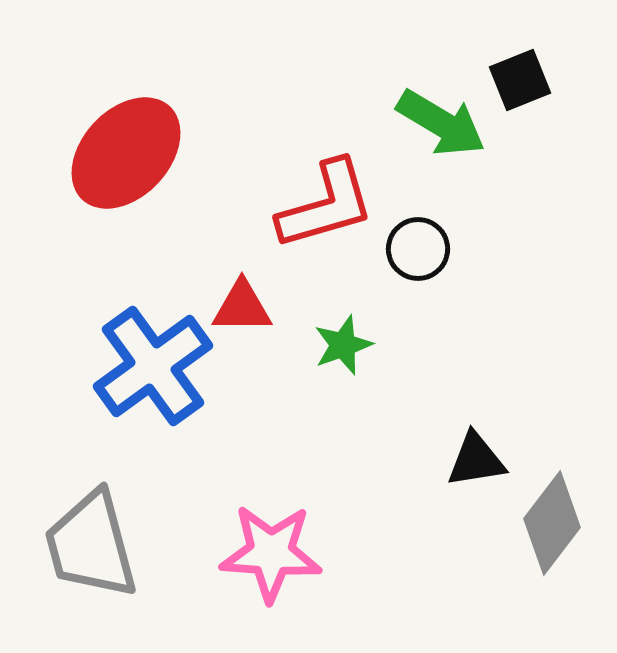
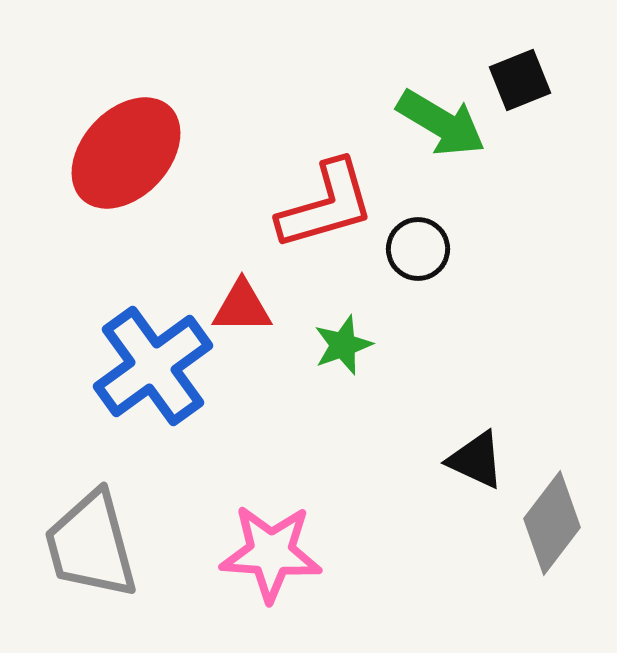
black triangle: rotated 34 degrees clockwise
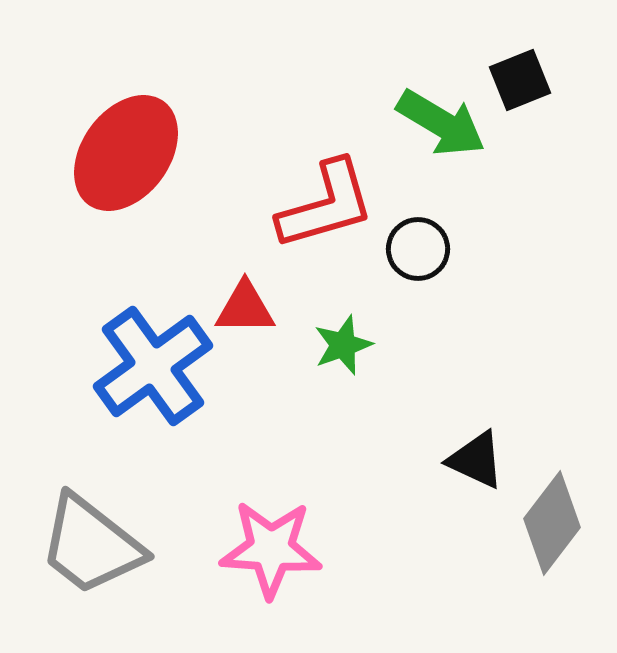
red ellipse: rotated 7 degrees counterclockwise
red triangle: moved 3 px right, 1 px down
gray trapezoid: rotated 37 degrees counterclockwise
pink star: moved 4 px up
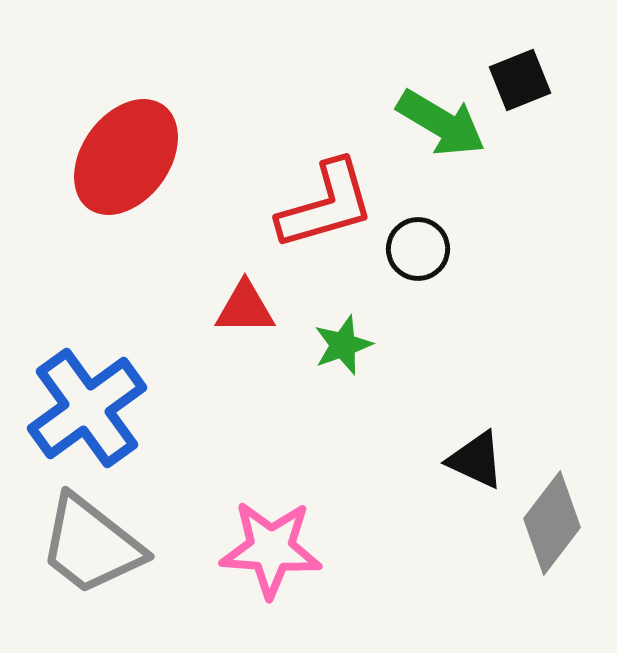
red ellipse: moved 4 px down
blue cross: moved 66 px left, 42 px down
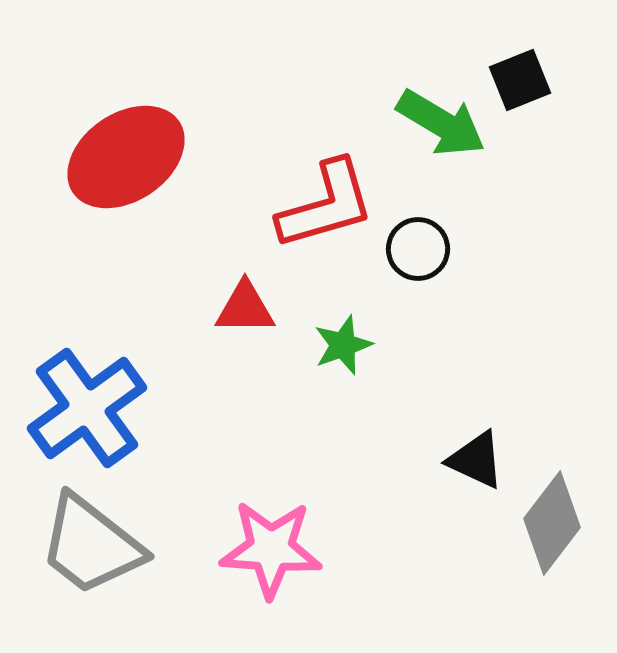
red ellipse: rotated 20 degrees clockwise
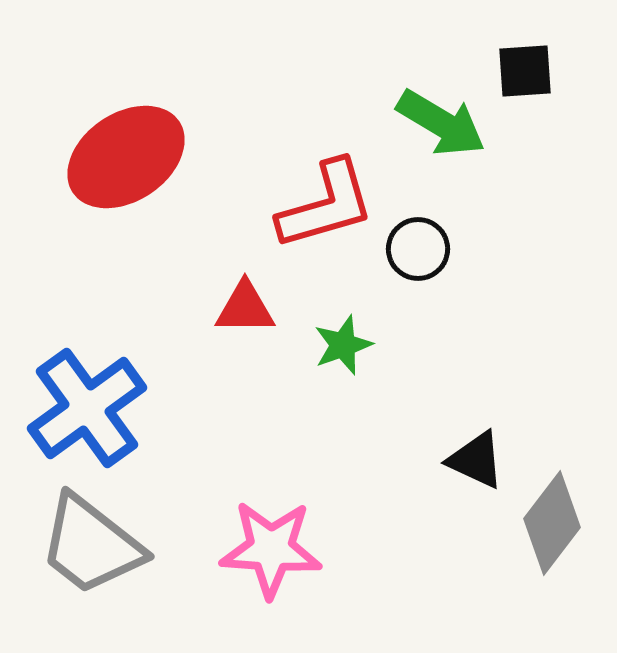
black square: moved 5 px right, 9 px up; rotated 18 degrees clockwise
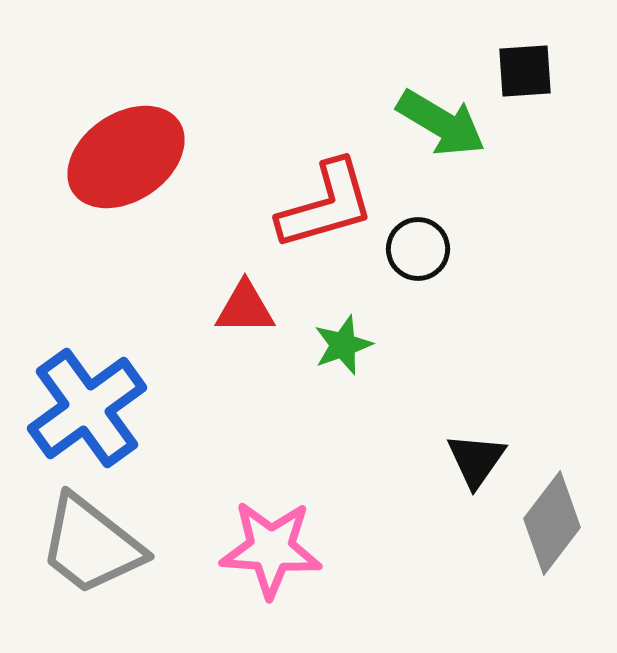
black triangle: rotated 40 degrees clockwise
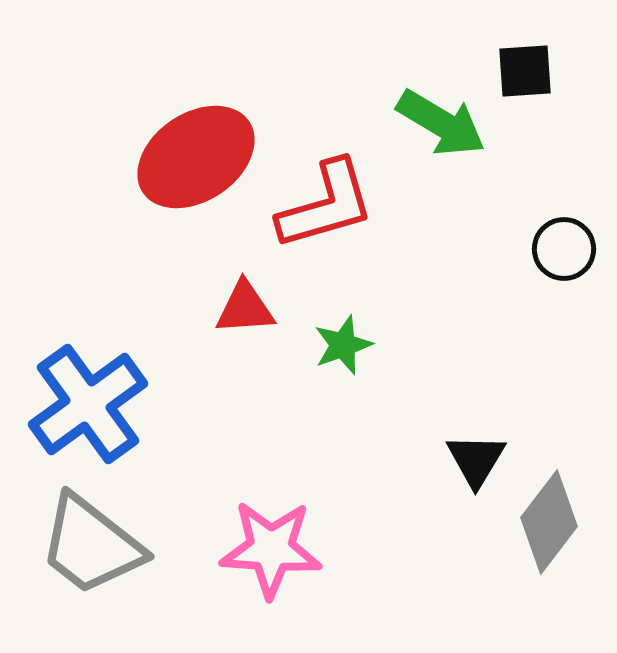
red ellipse: moved 70 px right
black circle: moved 146 px right
red triangle: rotated 4 degrees counterclockwise
blue cross: moved 1 px right, 4 px up
black triangle: rotated 4 degrees counterclockwise
gray diamond: moved 3 px left, 1 px up
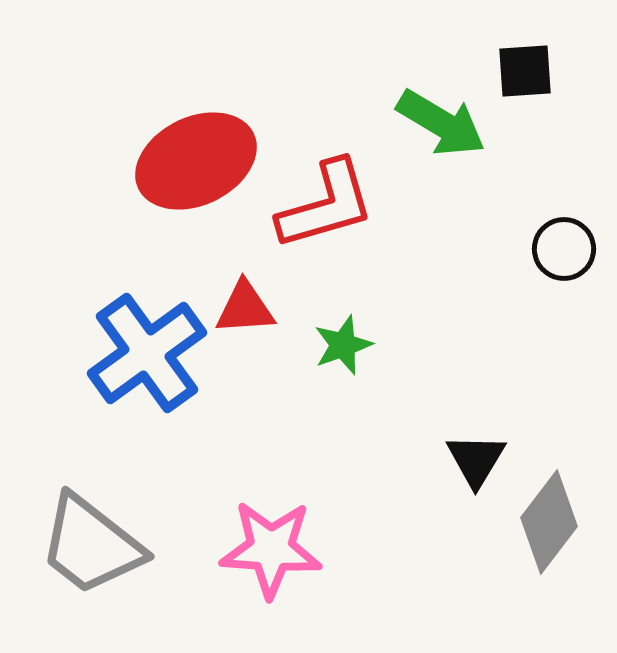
red ellipse: moved 4 px down; rotated 8 degrees clockwise
blue cross: moved 59 px right, 51 px up
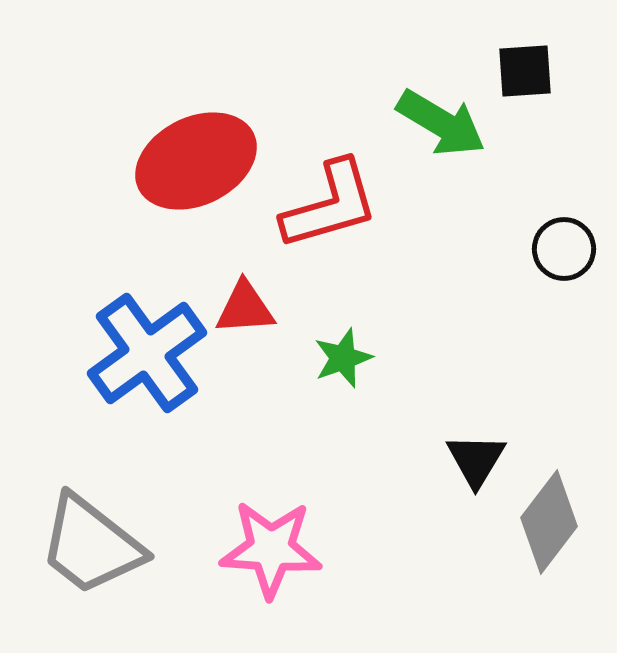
red L-shape: moved 4 px right
green star: moved 13 px down
